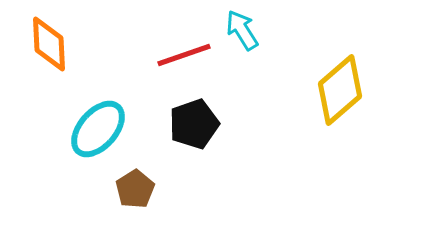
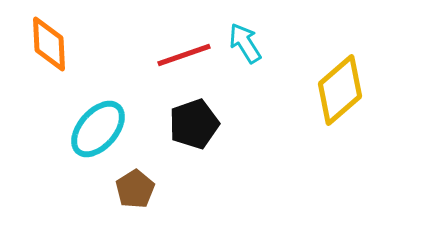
cyan arrow: moved 3 px right, 13 px down
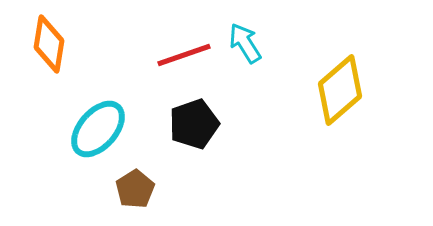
orange diamond: rotated 12 degrees clockwise
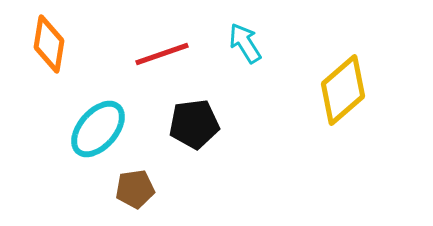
red line: moved 22 px left, 1 px up
yellow diamond: moved 3 px right
black pentagon: rotated 12 degrees clockwise
brown pentagon: rotated 24 degrees clockwise
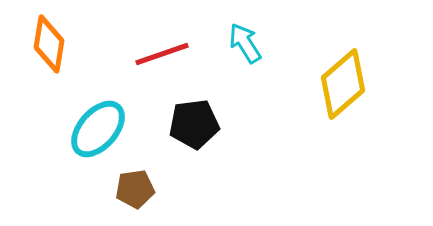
yellow diamond: moved 6 px up
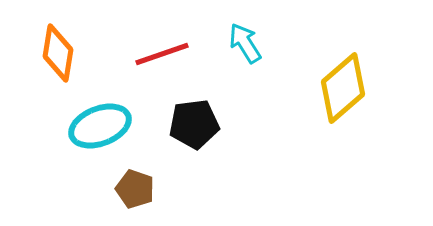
orange diamond: moved 9 px right, 9 px down
yellow diamond: moved 4 px down
cyan ellipse: moved 2 px right, 3 px up; rotated 28 degrees clockwise
brown pentagon: rotated 27 degrees clockwise
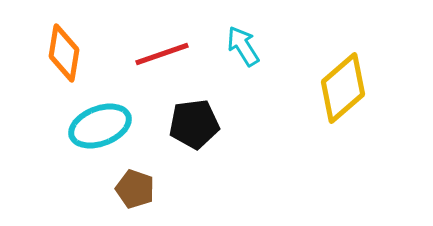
cyan arrow: moved 2 px left, 3 px down
orange diamond: moved 6 px right
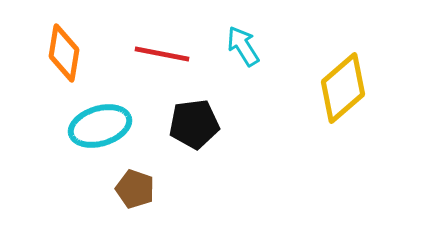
red line: rotated 30 degrees clockwise
cyan ellipse: rotated 4 degrees clockwise
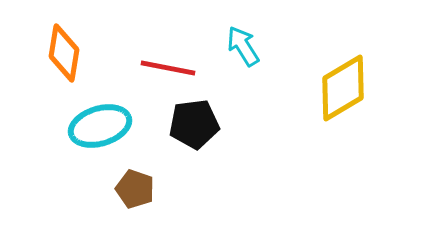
red line: moved 6 px right, 14 px down
yellow diamond: rotated 10 degrees clockwise
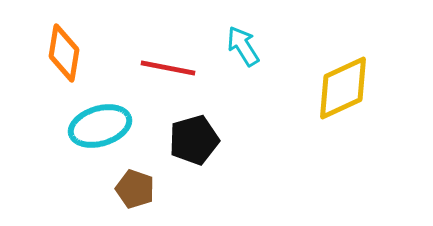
yellow diamond: rotated 6 degrees clockwise
black pentagon: moved 16 px down; rotated 9 degrees counterclockwise
